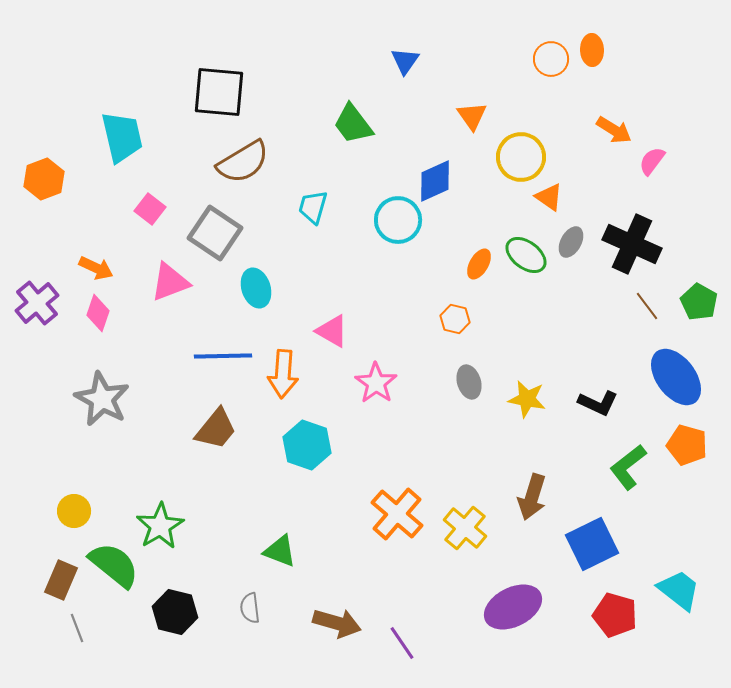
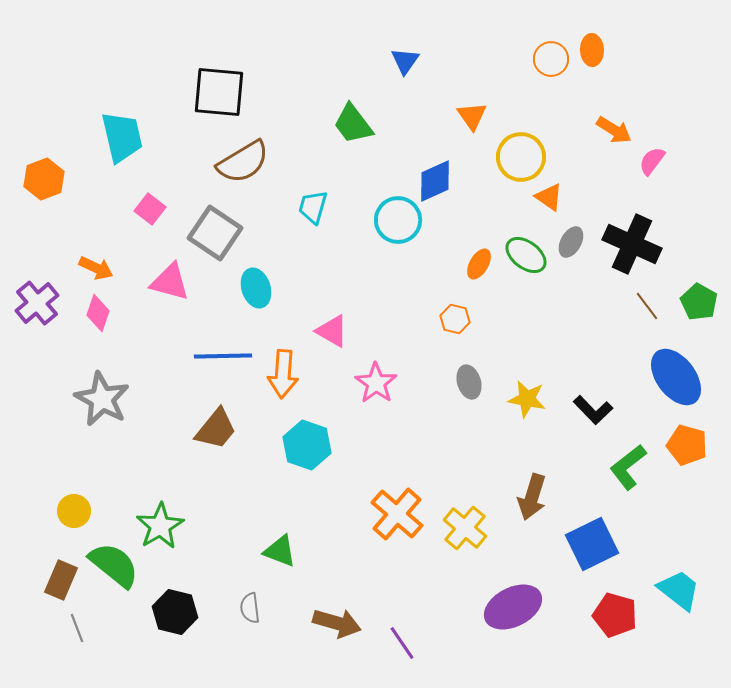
pink triangle at (170, 282): rotated 36 degrees clockwise
black L-shape at (598, 403): moved 5 px left, 7 px down; rotated 21 degrees clockwise
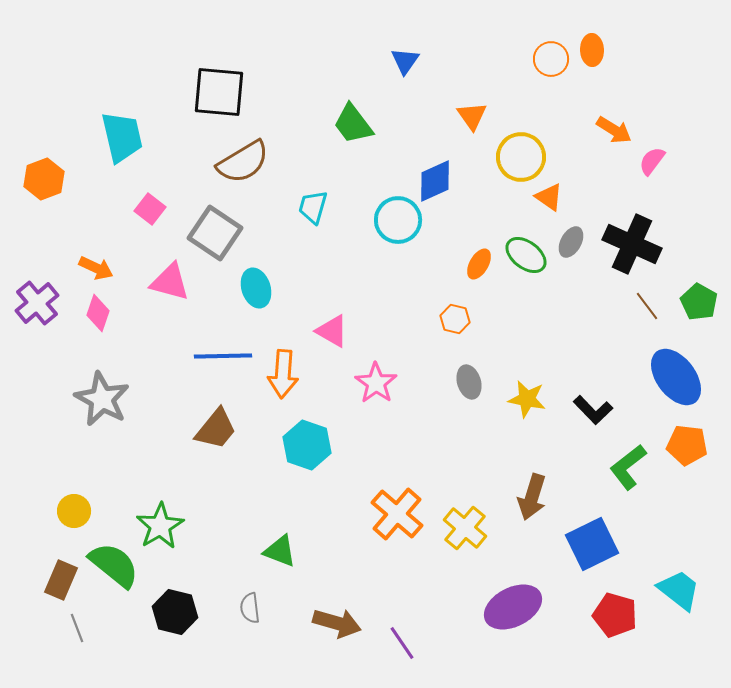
orange pentagon at (687, 445): rotated 9 degrees counterclockwise
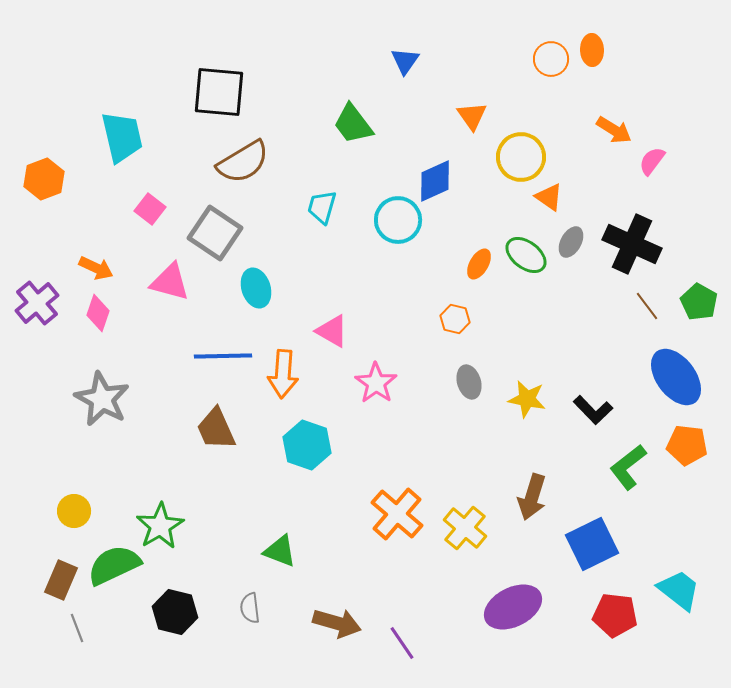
cyan trapezoid at (313, 207): moved 9 px right
brown trapezoid at (216, 429): rotated 117 degrees clockwise
green semicircle at (114, 565): rotated 64 degrees counterclockwise
red pentagon at (615, 615): rotated 9 degrees counterclockwise
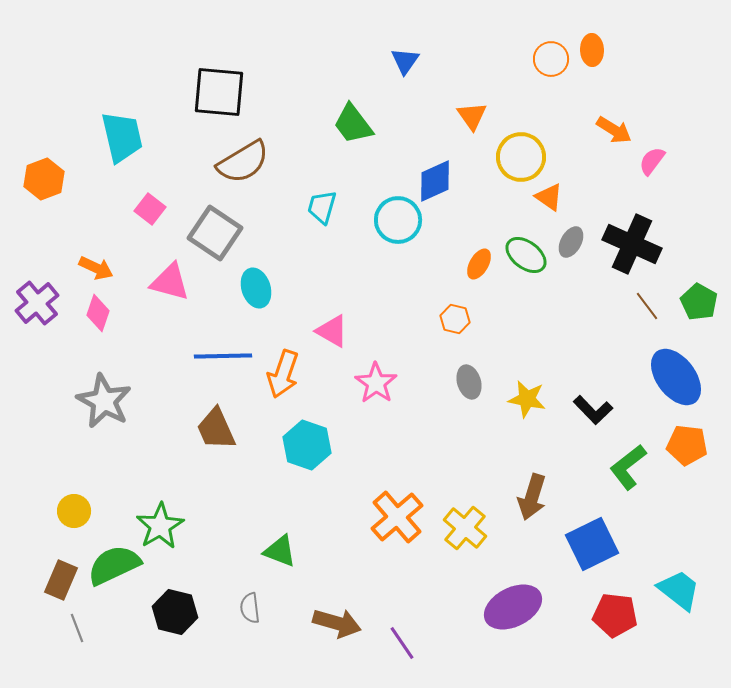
orange arrow at (283, 374): rotated 15 degrees clockwise
gray star at (102, 399): moved 2 px right, 2 px down
orange cross at (397, 514): moved 3 px down; rotated 8 degrees clockwise
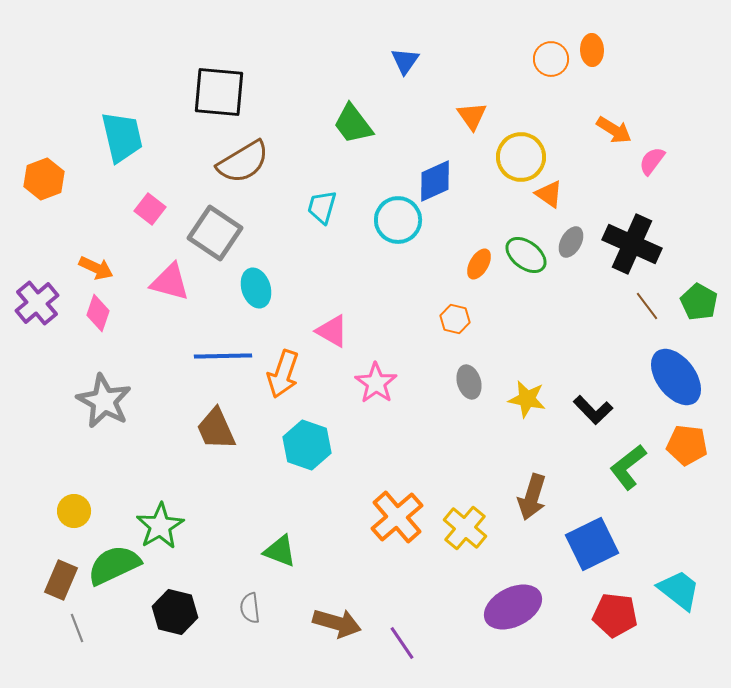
orange triangle at (549, 197): moved 3 px up
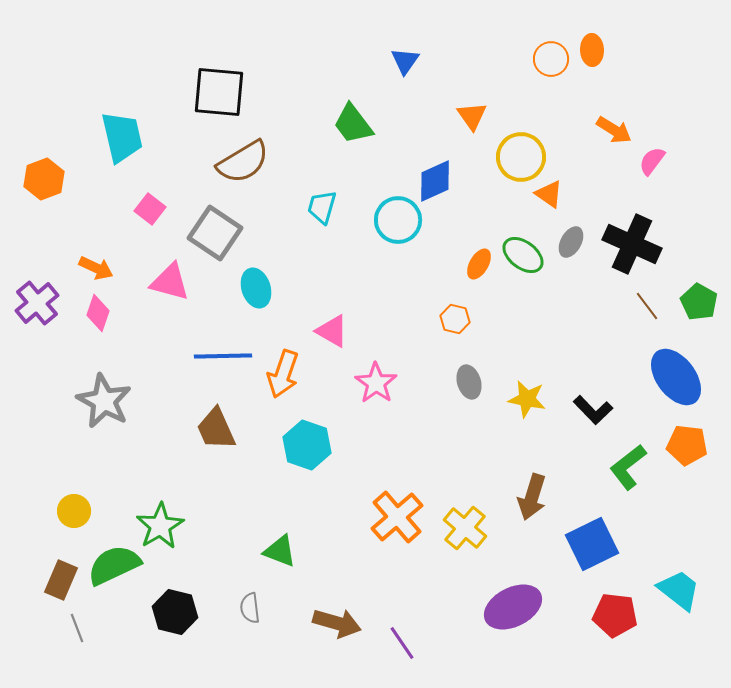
green ellipse at (526, 255): moved 3 px left
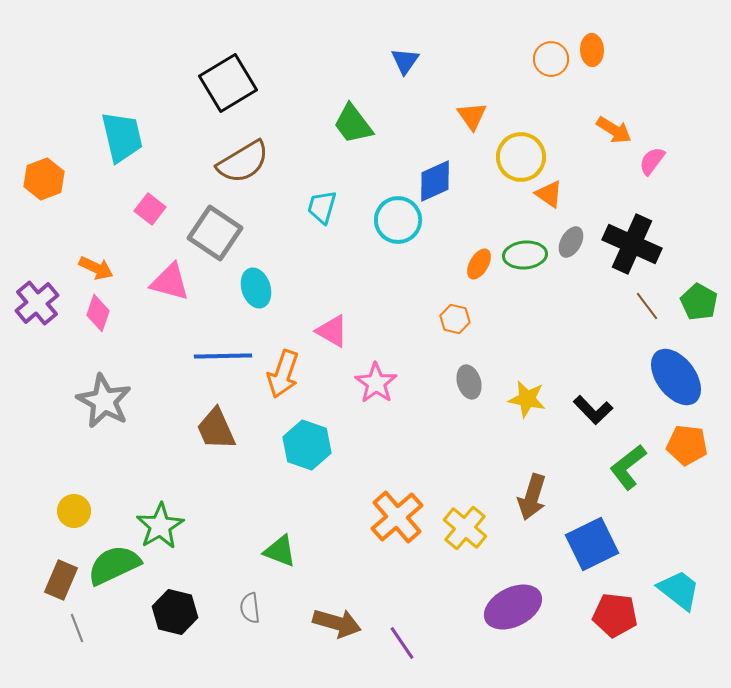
black square at (219, 92): moved 9 px right, 9 px up; rotated 36 degrees counterclockwise
green ellipse at (523, 255): moved 2 px right; rotated 42 degrees counterclockwise
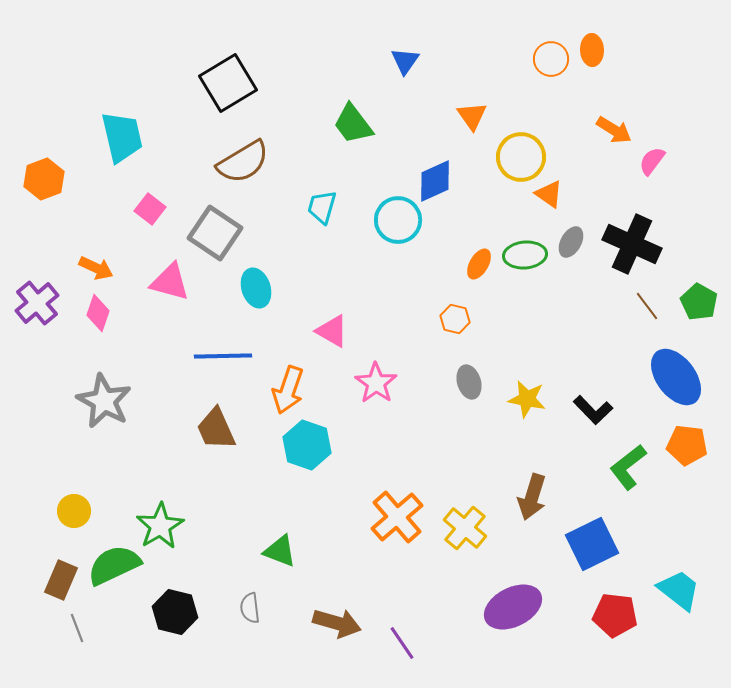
orange arrow at (283, 374): moved 5 px right, 16 px down
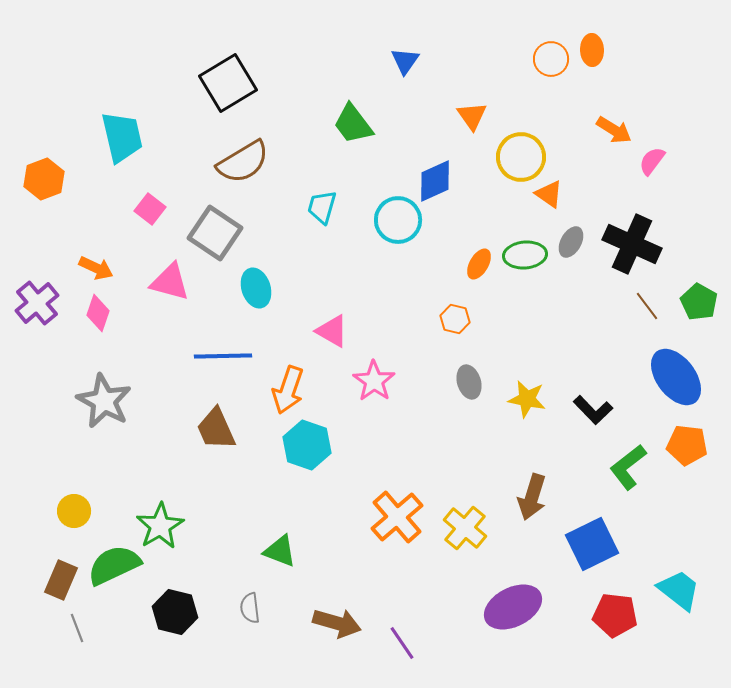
pink star at (376, 383): moved 2 px left, 2 px up
